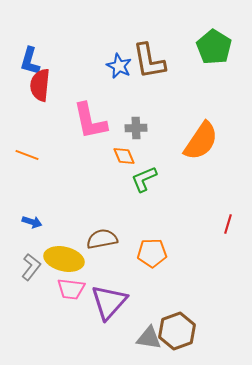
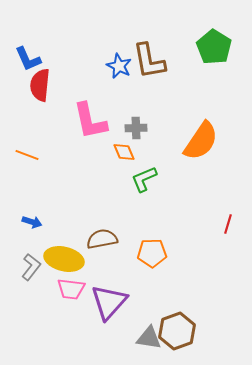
blue L-shape: moved 2 px left, 2 px up; rotated 40 degrees counterclockwise
orange diamond: moved 4 px up
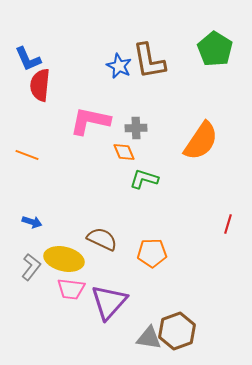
green pentagon: moved 1 px right, 2 px down
pink L-shape: rotated 114 degrees clockwise
green L-shape: rotated 40 degrees clockwise
brown semicircle: rotated 36 degrees clockwise
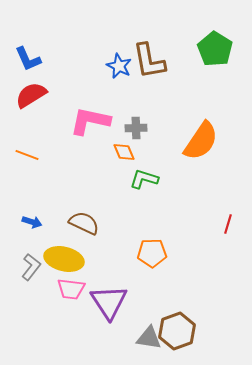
red semicircle: moved 9 px left, 10 px down; rotated 52 degrees clockwise
brown semicircle: moved 18 px left, 16 px up
purple triangle: rotated 15 degrees counterclockwise
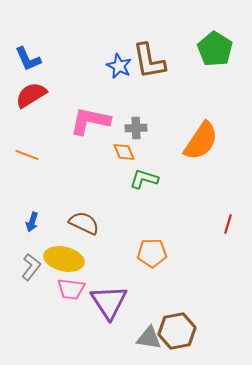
blue arrow: rotated 90 degrees clockwise
brown hexagon: rotated 9 degrees clockwise
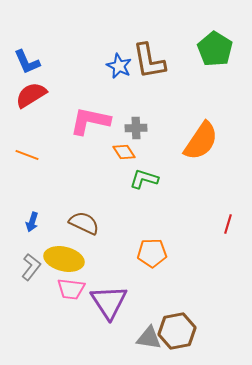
blue L-shape: moved 1 px left, 3 px down
orange diamond: rotated 10 degrees counterclockwise
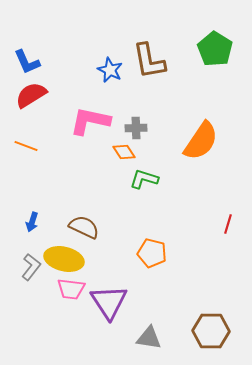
blue star: moved 9 px left, 4 px down
orange line: moved 1 px left, 9 px up
brown semicircle: moved 4 px down
orange pentagon: rotated 16 degrees clockwise
brown hexagon: moved 34 px right; rotated 12 degrees clockwise
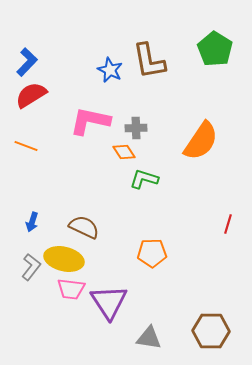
blue L-shape: rotated 112 degrees counterclockwise
orange pentagon: rotated 16 degrees counterclockwise
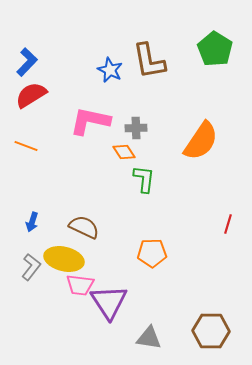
green L-shape: rotated 80 degrees clockwise
pink trapezoid: moved 9 px right, 4 px up
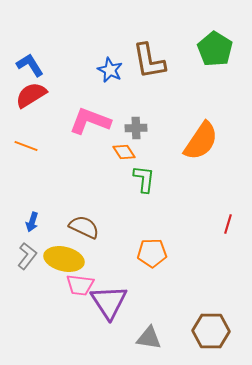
blue L-shape: moved 3 px right, 3 px down; rotated 76 degrees counterclockwise
pink L-shape: rotated 9 degrees clockwise
gray L-shape: moved 4 px left, 11 px up
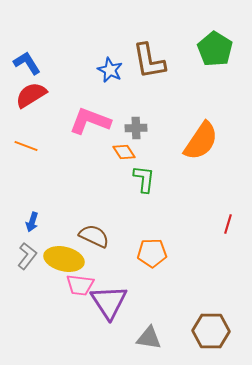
blue L-shape: moved 3 px left, 2 px up
brown semicircle: moved 10 px right, 9 px down
